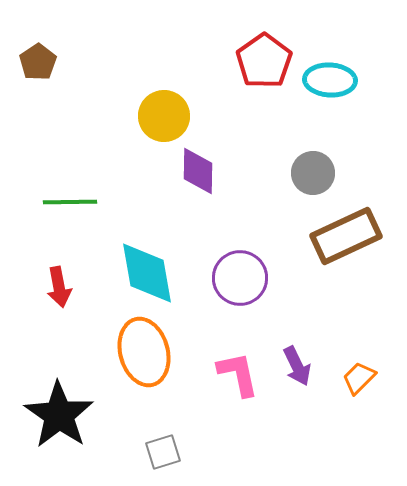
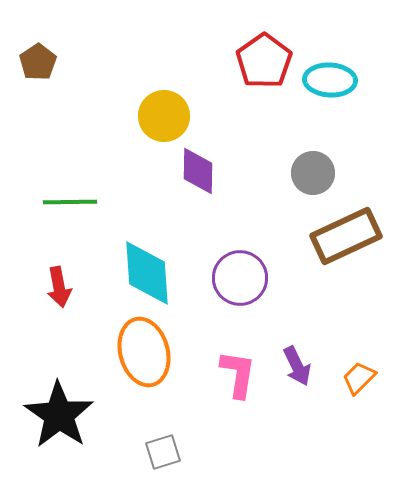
cyan diamond: rotated 6 degrees clockwise
pink L-shape: rotated 21 degrees clockwise
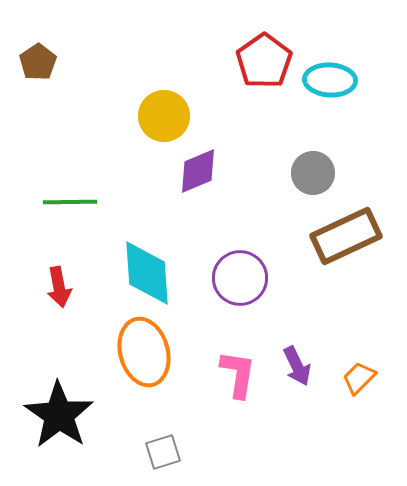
purple diamond: rotated 66 degrees clockwise
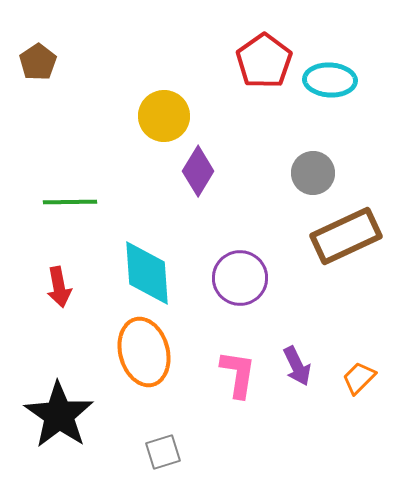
purple diamond: rotated 36 degrees counterclockwise
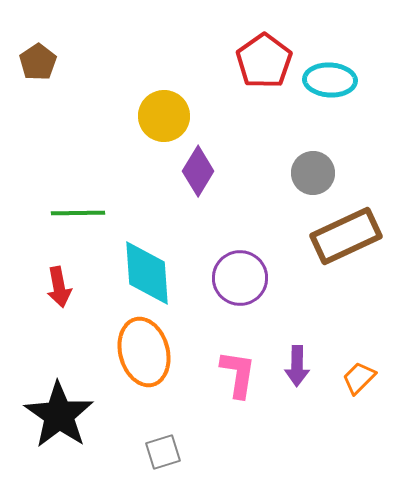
green line: moved 8 px right, 11 px down
purple arrow: rotated 27 degrees clockwise
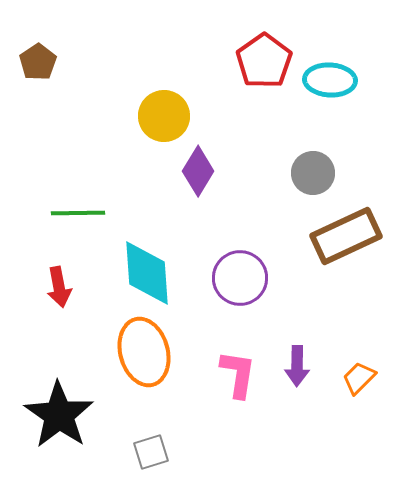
gray square: moved 12 px left
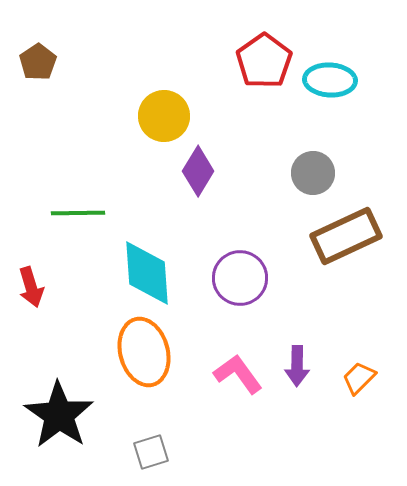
red arrow: moved 28 px left; rotated 6 degrees counterclockwise
pink L-shape: rotated 45 degrees counterclockwise
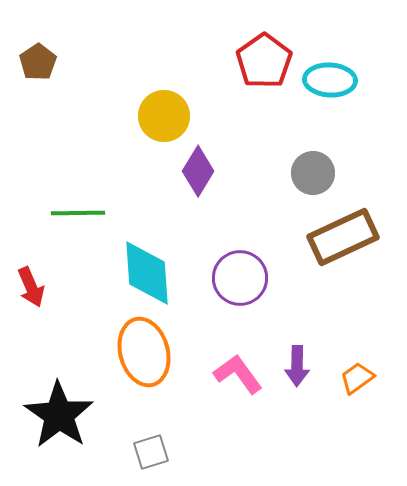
brown rectangle: moved 3 px left, 1 px down
red arrow: rotated 6 degrees counterclockwise
orange trapezoid: moved 2 px left; rotated 9 degrees clockwise
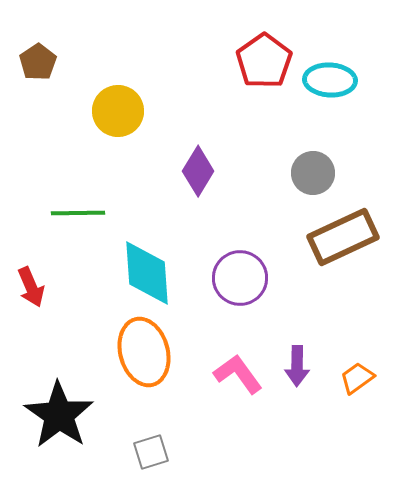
yellow circle: moved 46 px left, 5 px up
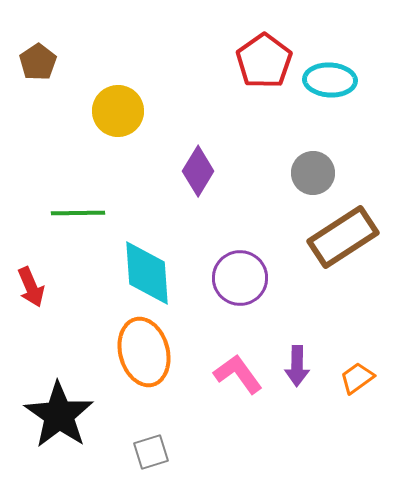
brown rectangle: rotated 8 degrees counterclockwise
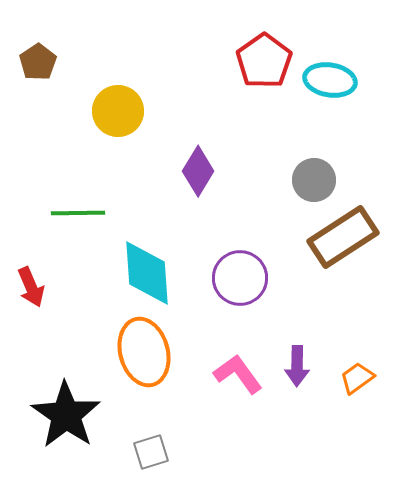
cyan ellipse: rotated 6 degrees clockwise
gray circle: moved 1 px right, 7 px down
black star: moved 7 px right
